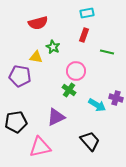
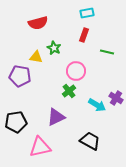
green star: moved 1 px right, 1 px down
green cross: moved 1 px down; rotated 16 degrees clockwise
purple cross: rotated 16 degrees clockwise
black trapezoid: rotated 20 degrees counterclockwise
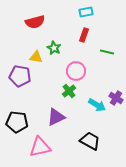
cyan rectangle: moved 1 px left, 1 px up
red semicircle: moved 3 px left, 1 px up
black pentagon: moved 1 px right; rotated 15 degrees clockwise
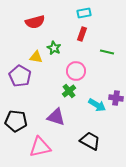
cyan rectangle: moved 2 px left, 1 px down
red rectangle: moved 2 px left, 1 px up
purple pentagon: rotated 20 degrees clockwise
purple cross: rotated 24 degrees counterclockwise
purple triangle: rotated 42 degrees clockwise
black pentagon: moved 1 px left, 1 px up
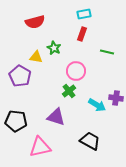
cyan rectangle: moved 1 px down
